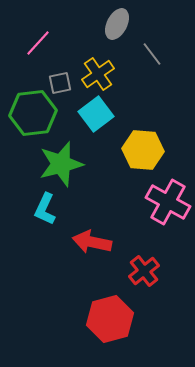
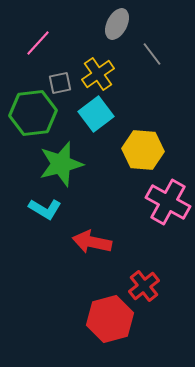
cyan L-shape: rotated 84 degrees counterclockwise
red cross: moved 15 px down
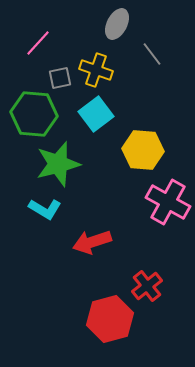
yellow cross: moved 2 px left, 4 px up; rotated 36 degrees counterclockwise
gray square: moved 5 px up
green hexagon: moved 1 px right, 1 px down; rotated 12 degrees clockwise
green star: moved 3 px left
red arrow: rotated 30 degrees counterclockwise
red cross: moved 3 px right
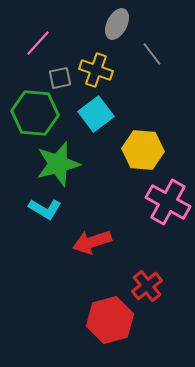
green hexagon: moved 1 px right, 1 px up
red hexagon: moved 1 px down
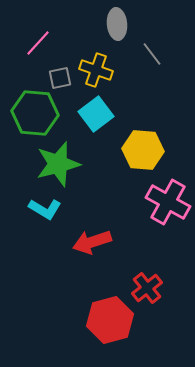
gray ellipse: rotated 32 degrees counterclockwise
red cross: moved 2 px down
